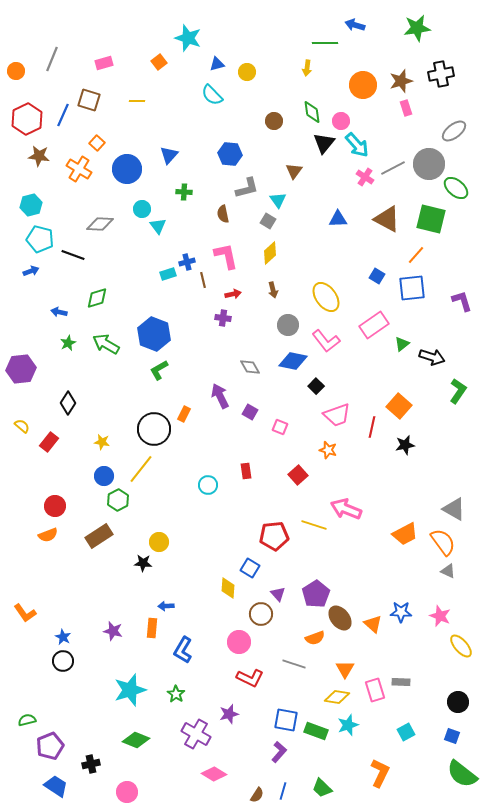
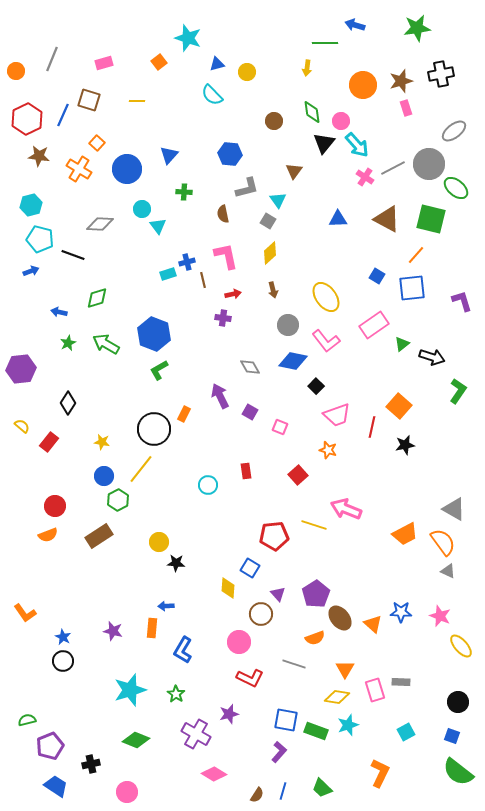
black star at (143, 563): moved 33 px right
green semicircle at (462, 774): moved 4 px left, 2 px up
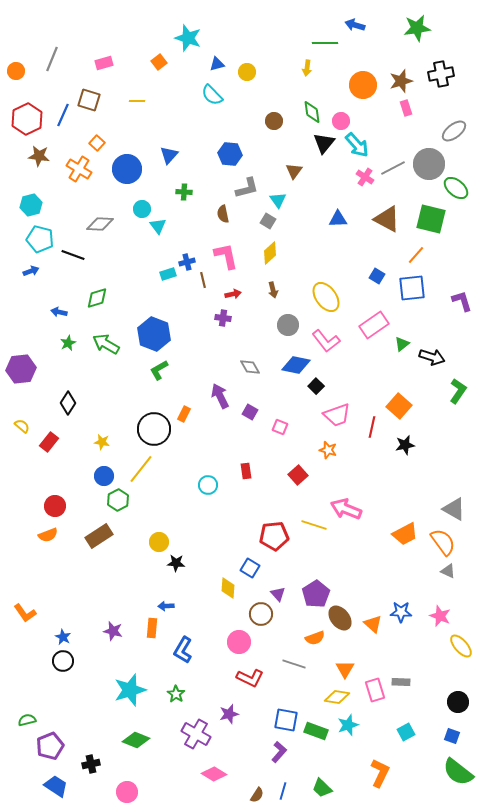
blue diamond at (293, 361): moved 3 px right, 4 px down
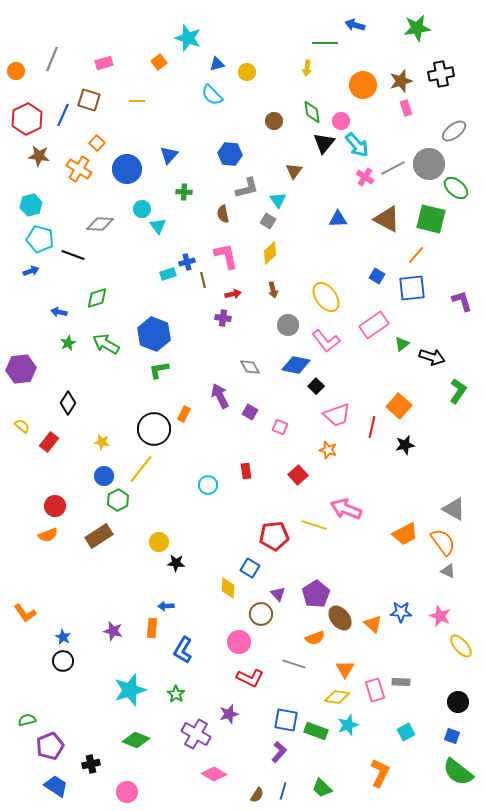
green L-shape at (159, 370): rotated 20 degrees clockwise
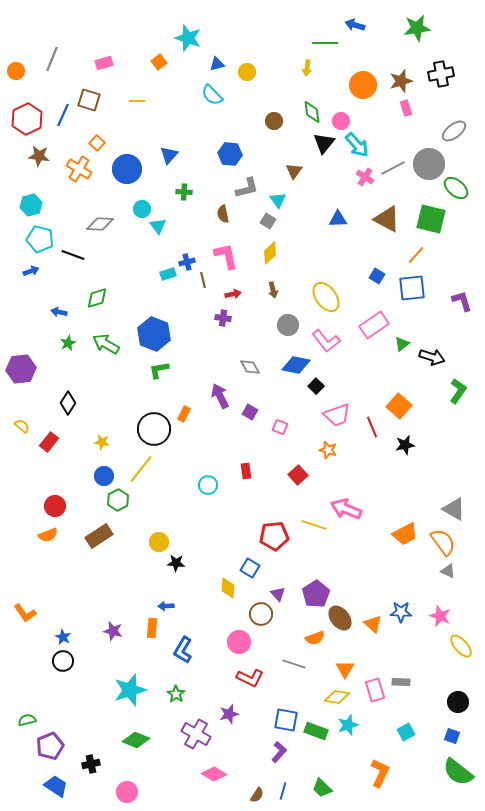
red line at (372, 427): rotated 35 degrees counterclockwise
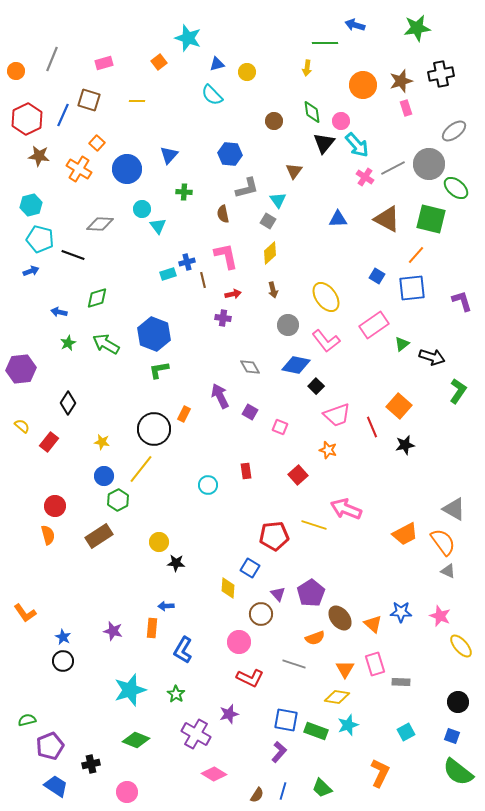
orange semicircle at (48, 535): rotated 84 degrees counterclockwise
purple pentagon at (316, 594): moved 5 px left, 1 px up
pink rectangle at (375, 690): moved 26 px up
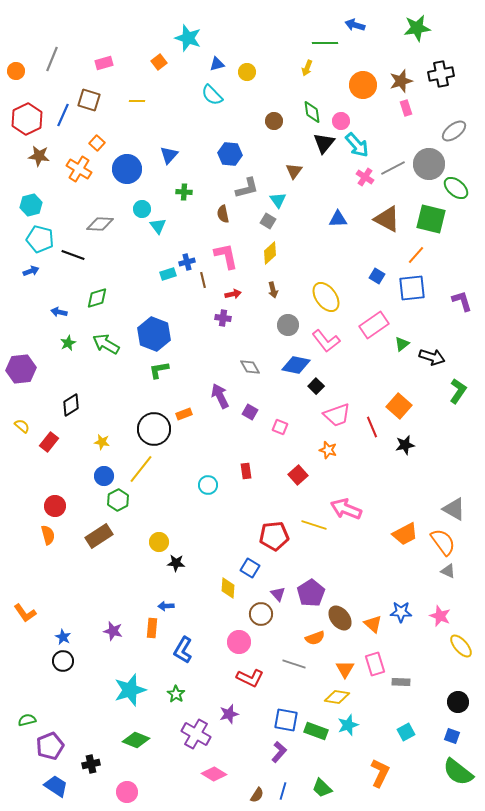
yellow arrow at (307, 68): rotated 14 degrees clockwise
black diamond at (68, 403): moved 3 px right, 2 px down; rotated 25 degrees clockwise
orange rectangle at (184, 414): rotated 42 degrees clockwise
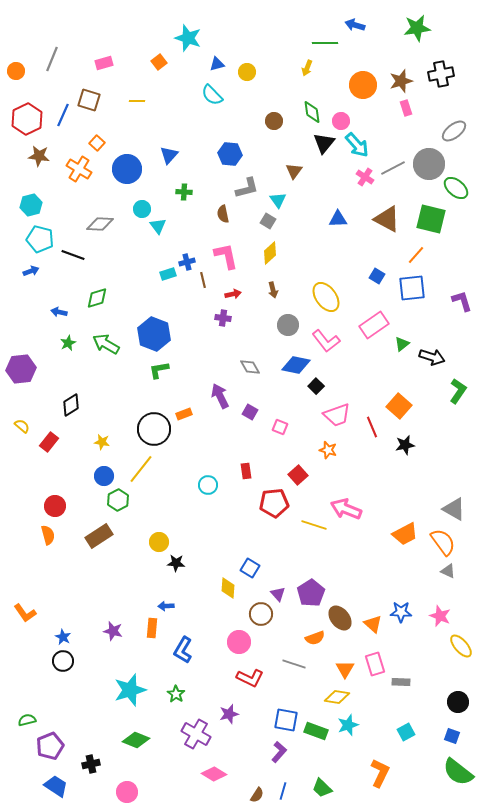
red pentagon at (274, 536): moved 33 px up
